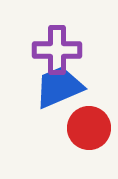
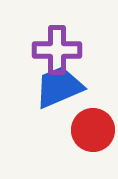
red circle: moved 4 px right, 2 px down
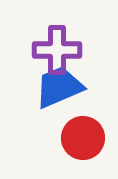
red circle: moved 10 px left, 8 px down
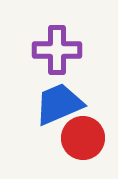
blue trapezoid: moved 17 px down
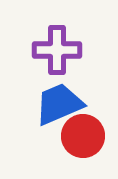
red circle: moved 2 px up
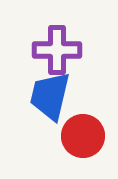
blue trapezoid: moved 9 px left, 8 px up; rotated 54 degrees counterclockwise
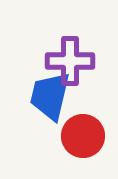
purple cross: moved 13 px right, 11 px down
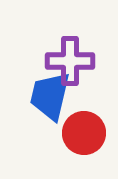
red circle: moved 1 px right, 3 px up
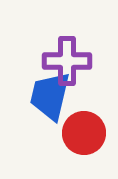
purple cross: moved 3 px left
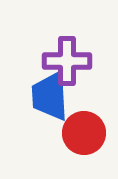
blue trapezoid: rotated 16 degrees counterclockwise
